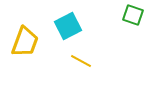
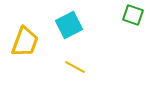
cyan square: moved 1 px right, 1 px up
yellow line: moved 6 px left, 6 px down
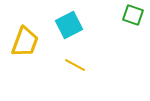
yellow line: moved 2 px up
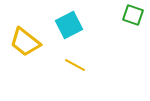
yellow trapezoid: rotated 108 degrees clockwise
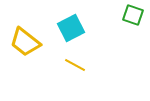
cyan square: moved 2 px right, 3 px down
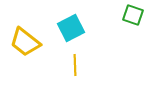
yellow line: rotated 60 degrees clockwise
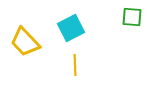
green square: moved 1 px left, 2 px down; rotated 15 degrees counterclockwise
yellow trapezoid: rotated 8 degrees clockwise
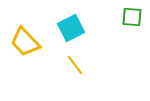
yellow line: rotated 35 degrees counterclockwise
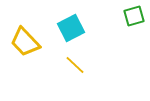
green square: moved 2 px right, 1 px up; rotated 20 degrees counterclockwise
yellow line: rotated 10 degrees counterclockwise
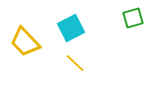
green square: moved 1 px left, 2 px down
yellow line: moved 2 px up
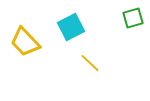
cyan square: moved 1 px up
yellow line: moved 15 px right
